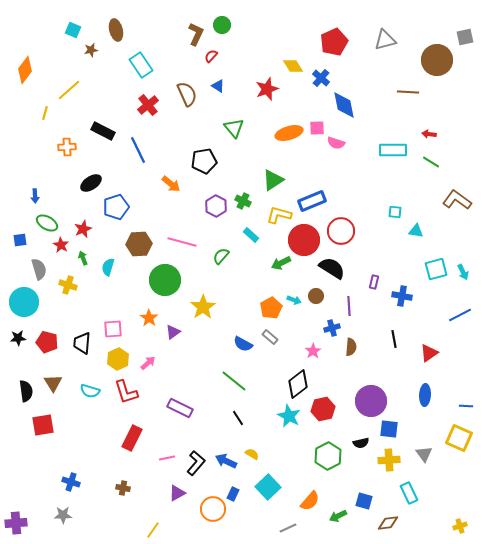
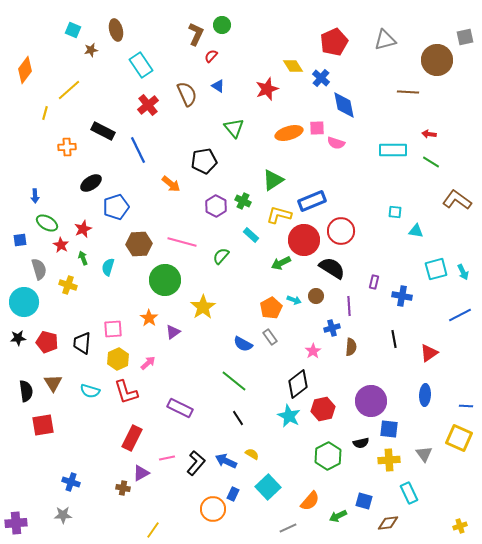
gray rectangle at (270, 337): rotated 14 degrees clockwise
purple triangle at (177, 493): moved 36 px left, 20 px up
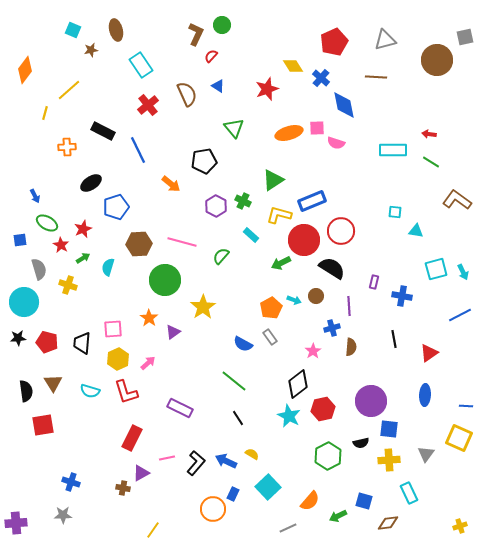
brown line at (408, 92): moved 32 px left, 15 px up
blue arrow at (35, 196): rotated 24 degrees counterclockwise
green arrow at (83, 258): rotated 80 degrees clockwise
gray triangle at (424, 454): moved 2 px right; rotated 12 degrees clockwise
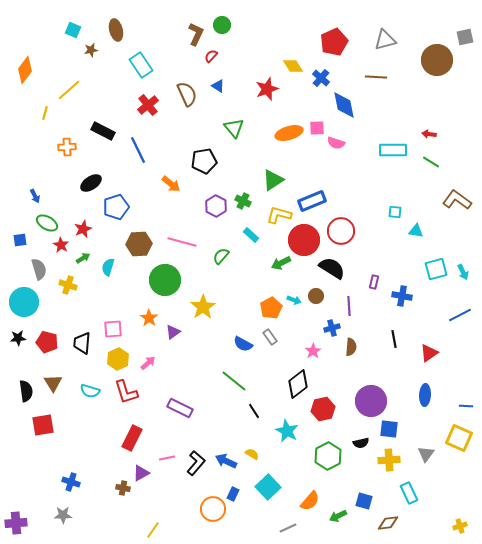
cyan star at (289, 416): moved 2 px left, 15 px down
black line at (238, 418): moved 16 px right, 7 px up
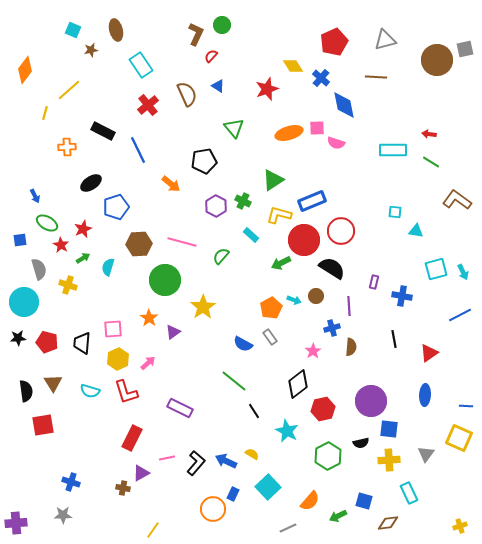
gray square at (465, 37): moved 12 px down
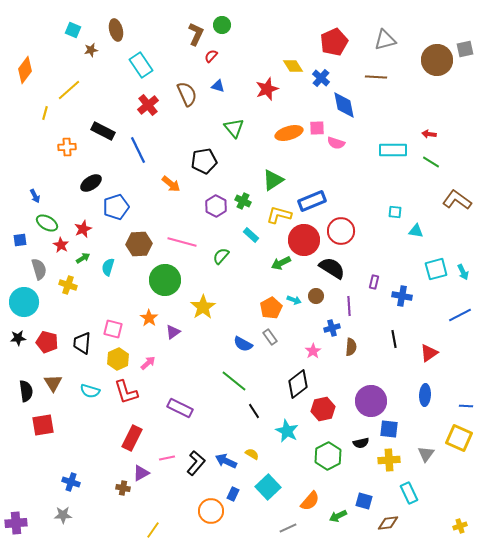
blue triangle at (218, 86): rotated 16 degrees counterclockwise
pink square at (113, 329): rotated 18 degrees clockwise
orange circle at (213, 509): moved 2 px left, 2 px down
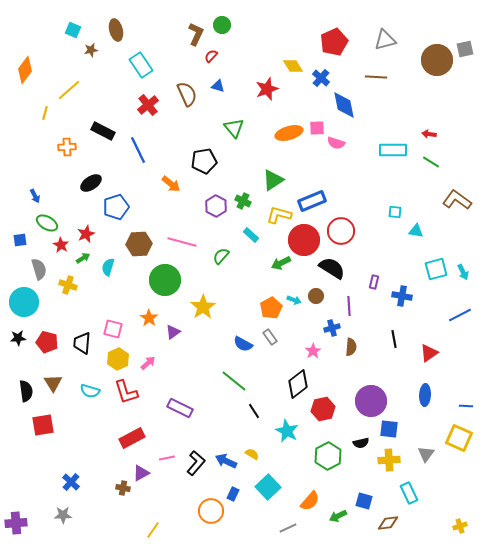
red star at (83, 229): moved 3 px right, 5 px down
red rectangle at (132, 438): rotated 35 degrees clockwise
blue cross at (71, 482): rotated 24 degrees clockwise
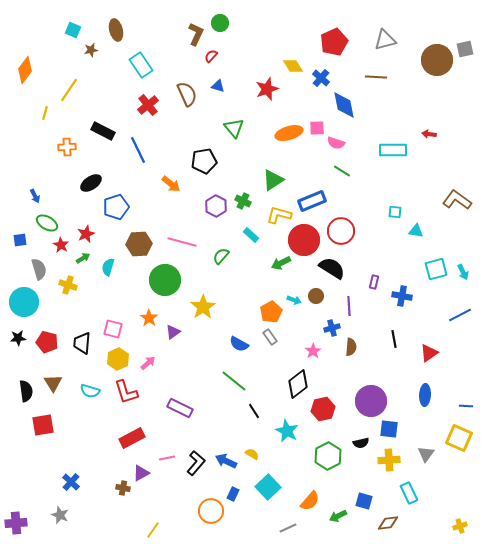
green circle at (222, 25): moved 2 px left, 2 px up
yellow line at (69, 90): rotated 15 degrees counterclockwise
green line at (431, 162): moved 89 px left, 9 px down
orange pentagon at (271, 308): moved 4 px down
blue semicircle at (243, 344): moved 4 px left
gray star at (63, 515): moved 3 px left; rotated 24 degrees clockwise
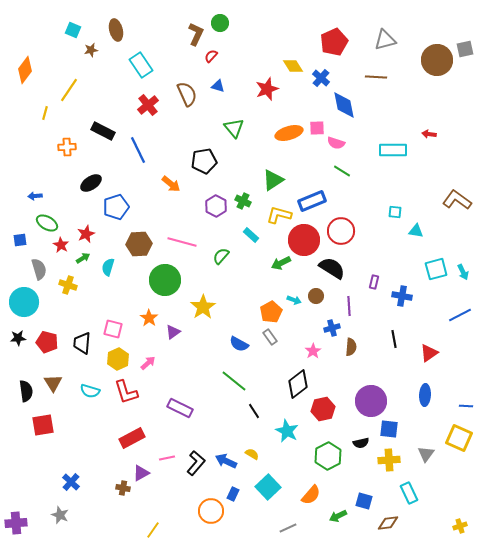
blue arrow at (35, 196): rotated 112 degrees clockwise
orange semicircle at (310, 501): moved 1 px right, 6 px up
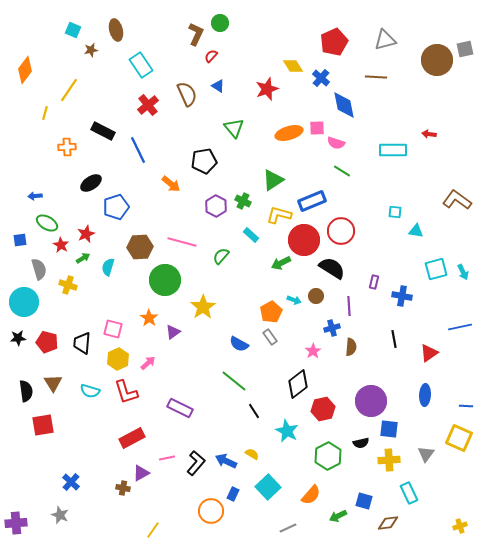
blue triangle at (218, 86): rotated 16 degrees clockwise
brown hexagon at (139, 244): moved 1 px right, 3 px down
blue line at (460, 315): moved 12 px down; rotated 15 degrees clockwise
